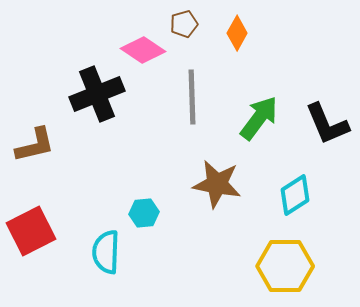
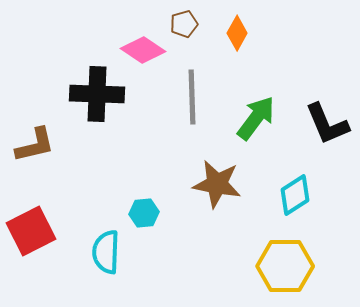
black cross: rotated 24 degrees clockwise
green arrow: moved 3 px left
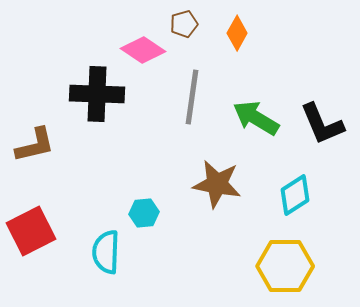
gray line: rotated 10 degrees clockwise
green arrow: rotated 96 degrees counterclockwise
black L-shape: moved 5 px left
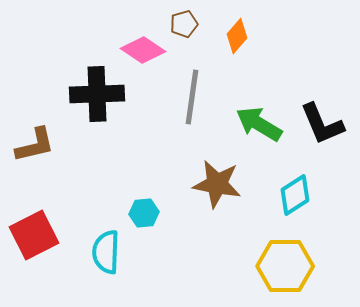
orange diamond: moved 3 px down; rotated 12 degrees clockwise
black cross: rotated 4 degrees counterclockwise
green arrow: moved 3 px right, 6 px down
red square: moved 3 px right, 4 px down
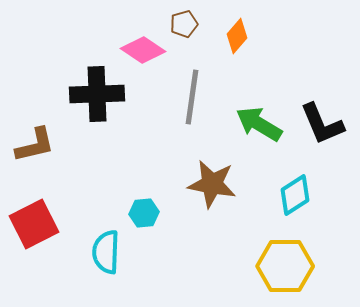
brown star: moved 5 px left
red square: moved 11 px up
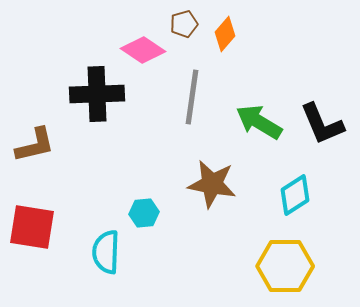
orange diamond: moved 12 px left, 2 px up
green arrow: moved 2 px up
red square: moved 2 px left, 3 px down; rotated 36 degrees clockwise
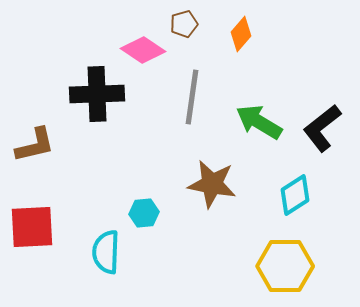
orange diamond: moved 16 px right
black L-shape: moved 4 px down; rotated 75 degrees clockwise
red square: rotated 12 degrees counterclockwise
